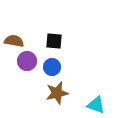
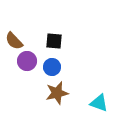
brown semicircle: rotated 144 degrees counterclockwise
cyan triangle: moved 3 px right, 2 px up
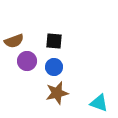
brown semicircle: rotated 66 degrees counterclockwise
blue circle: moved 2 px right
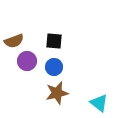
cyan triangle: rotated 18 degrees clockwise
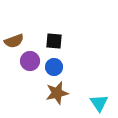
purple circle: moved 3 px right
cyan triangle: rotated 18 degrees clockwise
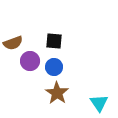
brown semicircle: moved 1 px left, 2 px down
brown star: rotated 25 degrees counterclockwise
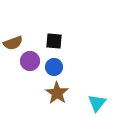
cyan triangle: moved 2 px left; rotated 12 degrees clockwise
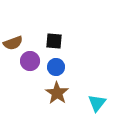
blue circle: moved 2 px right
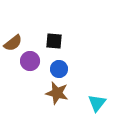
brown semicircle: rotated 18 degrees counterclockwise
blue circle: moved 3 px right, 2 px down
brown star: rotated 20 degrees counterclockwise
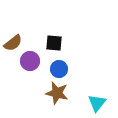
black square: moved 2 px down
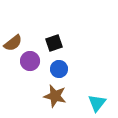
black square: rotated 24 degrees counterclockwise
brown star: moved 2 px left, 3 px down
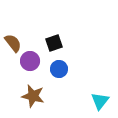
brown semicircle: rotated 90 degrees counterclockwise
brown star: moved 22 px left
cyan triangle: moved 3 px right, 2 px up
